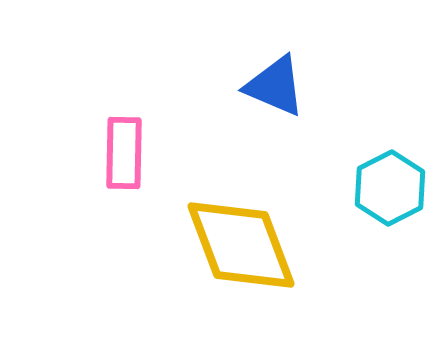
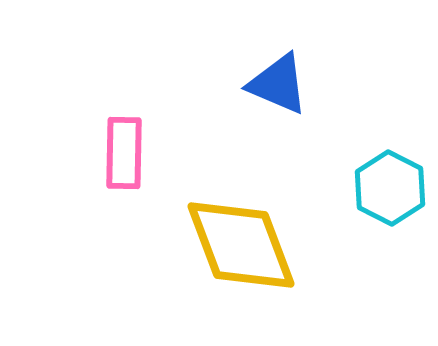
blue triangle: moved 3 px right, 2 px up
cyan hexagon: rotated 6 degrees counterclockwise
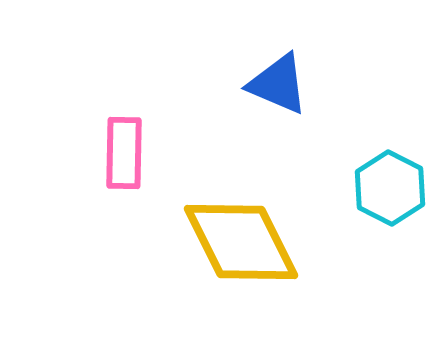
yellow diamond: moved 3 px up; rotated 6 degrees counterclockwise
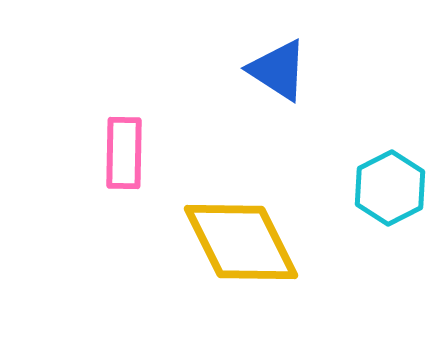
blue triangle: moved 14 px up; rotated 10 degrees clockwise
cyan hexagon: rotated 6 degrees clockwise
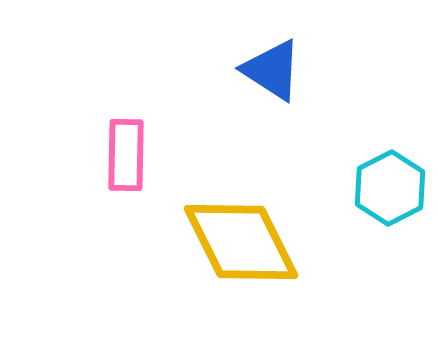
blue triangle: moved 6 px left
pink rectangle: moved 2 px right, 2 px down
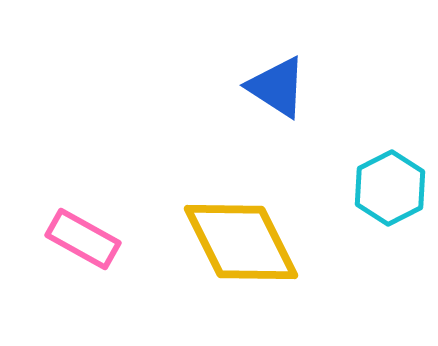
blue triangle: moved 5 px right, 17 px down
pink rectangle: moved 43 px left, 84 px down; rotated 62 degrees counterclockwise
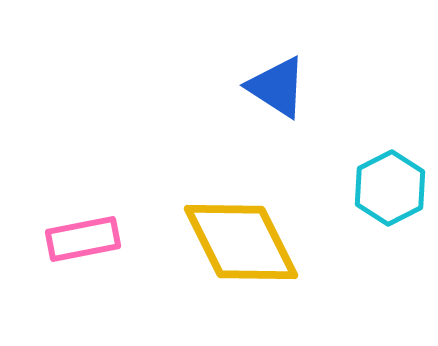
pink rectangle: rotated 40 degrees counterclockwise
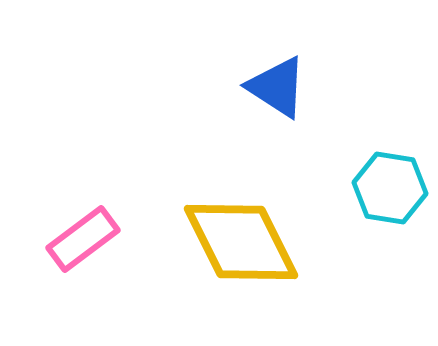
cyan hexagon: rotated 24 degrees counterclockwise
pink rectangle: rotated 26 degrees counterclockwise
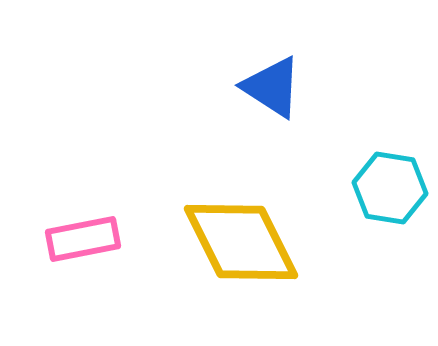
blue triangle: moved 5 px left
pink rectangle: rotated 26 degrees clockwise
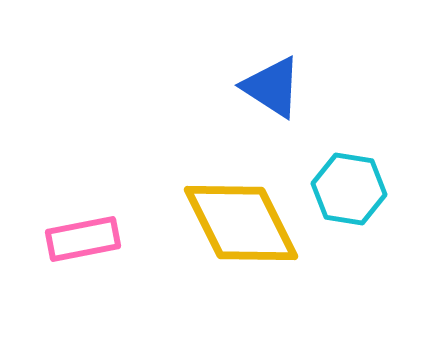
cyan hexagon: moved 41 px left, 1 px down
yellow diamond: moved 19 px up
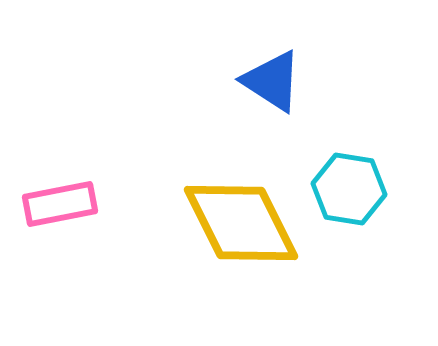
blue triangle: moved 6 px up
pink rectangle: moved 23 px left, 35 px up
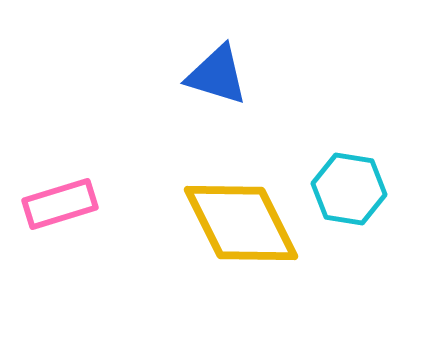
blue triangle: moved 55 px left, 6 px up; rotated 16 degrees counterclockwise
pink rectangle: rotated 6 degrees counterclockwise
